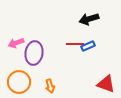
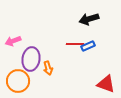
pink arrow: moved 3 px left, 2 px up
purple ellipse: moved 3 px left, 6 px down
orange circle: moved 1 px left, 1 px up
orange arrow: moved 2 px left, 18 px up
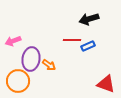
red line: moved 3 px left, 4 px up
orange arrow: moved 1 px right, 3 px up; rotated 40 degrees counterclockwise
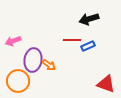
purple ellipse: moved 2 px right, 1 px down
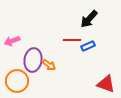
black arrow: rotated 30 degrees counterclockwise
pink arrow: moved 1 px left
orange circle: moved 1 px left
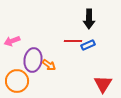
black arrow: rotated 42 degrees counterclockwise
red line: moved 1 px right, 1 px down
blue rectangle: moved 1 px up
red triangle: moved 3 px left; rotated 42 degrees clockwise
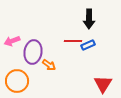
purple ellipse: moved 8 px up
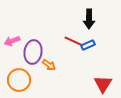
red line: rotated 24 degrees clockwise
orange circle: moved 2 px right, 1 px up
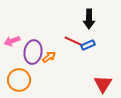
orange arrow: moved 8 px up; rotated 72 degrees counterclockwise
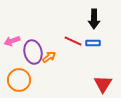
black arrow: moved 5 px right
blue rectangle: moved 5 px right, 2 px up; rotated 24 degrees clockwise
purple ellipse: rotated 20 degrees counterclockwise
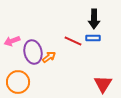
blue rectangle: moved 5 px up
orange circle: moved 1 px left, 2 px down
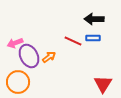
black arrow: rotated 90 degrees clockwise
pink arrow: moved 3 px right, 2 px down
purple ellipse: moved 4 px left, 4 px down; rotated 15 degrees counterclockwise
